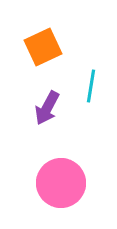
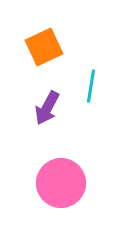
orange square: moved 1 px right
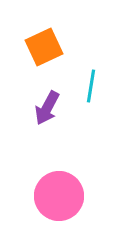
pink circle: moved 2 px left, 13 px down
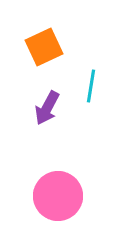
pink circle: moved 1 px left
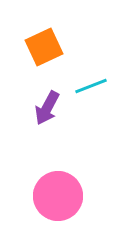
cyan line: rotated 60 degrees clockwise
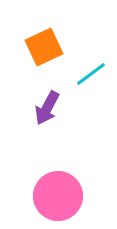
cyan line: moved 12 px up; rotated 16 degrees counterclockwise
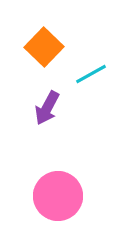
orange square: rotated 21 degrees counterclockwise
cyan line: rotated 8 degrees clockwise
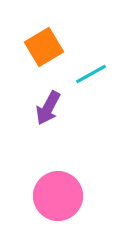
orange square: rotated 15 degrees clockwise
purple arrow: moved 1 px right
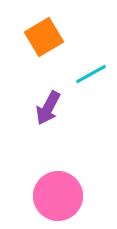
orange square: moved 10 px up
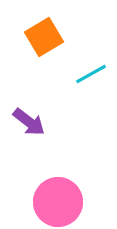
purple arrow: moved 19 px left, 14 px down; rotated 80 degrees counterclockwise
pink circle: moved 6 px down
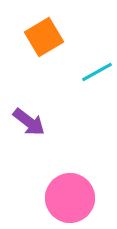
cyan line: moved 6 px right, 2 px up
pink circle: moved 12 px right, 4 px up
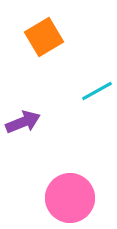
cyan line: moved 19 px down
purple arrow: moved 6 px left; rotated 60 degrees counterclockwise
